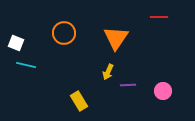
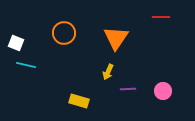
red line: moved 2 px right
purple line: moved 4 px down
yellow rectangle: rotated 42 degrees counterclockwise
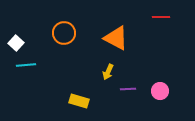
orange triangle: rotated 36 degrees counterclockwise
white square: rotated 21 degrees clockwise
cyan line: rotated 18 degrees counterclockwise
pink circle: moved 3 px left
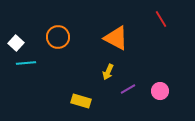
red line: moved 2 px down; rotated 60 degrees clockwise
orange circle: moved 6 px left, 4 px down
cyan line: moved 2 px up
purple line: rotated 28 degrees counterclockwise
yellow rectangle: moved 2 px right
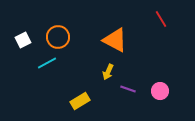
orange triangle: moved 1 px left, 2 px down
white square: moved 7 px right, 3 px up; rotated 21 degrees clockwise
cyan line: moved 21 px right; rotated 24 degrees counterclockwise
purple line: rotated 49 degrees clockwise
yellow rectangle: moved 1 px left; rotated 48 degrees counterclockwise
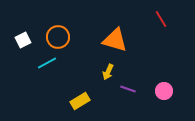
orange triangle: rotated 12 degrees counterclockwise
pink circle: moved 4 px right
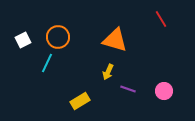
cyan line: rotated 36 degrees counterclockwise
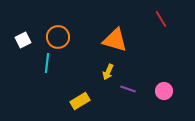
cyan line: rotated 18 degrees counterclockwise
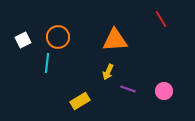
orange triangle: rotated 20 degrees counterclockwise
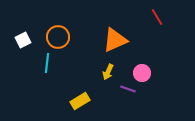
red line: moved 4 px left, 2 px up
orange triangle: rotated 20 degrees counterclockwise
pink circle: moved 22 px left, 18 px up
